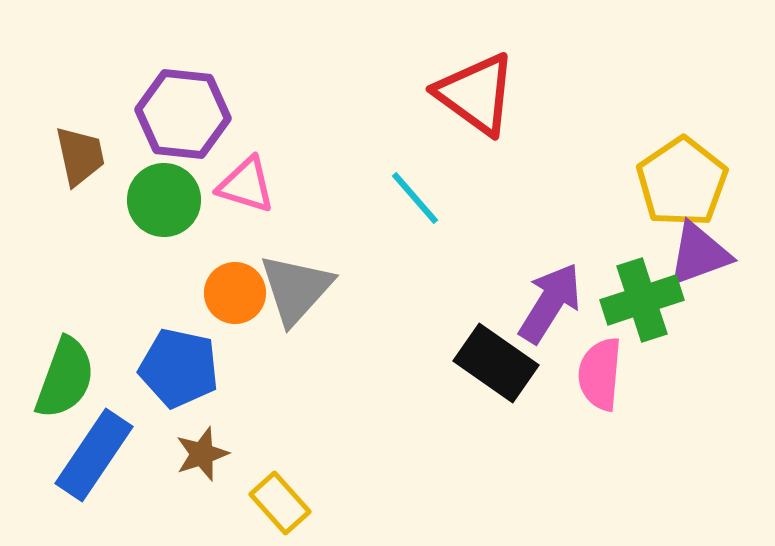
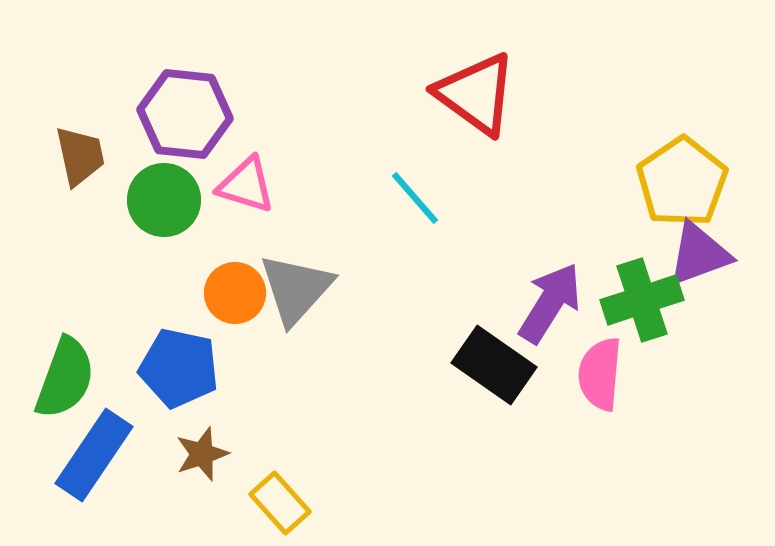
purple hexagon: moved 2 px right
black rectangle: moved 2 px left, 2 px down
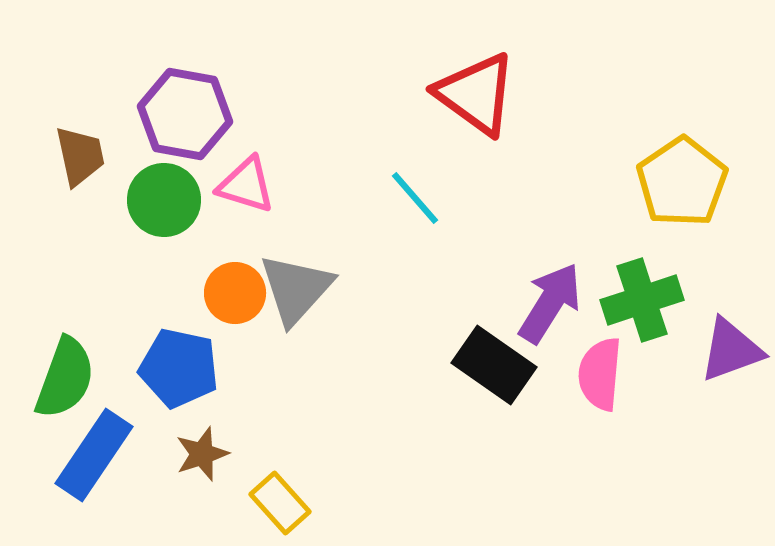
purple hexagon: rotated 4 degrees clockwise
purple triangle: moved 32 px right, 96 px down
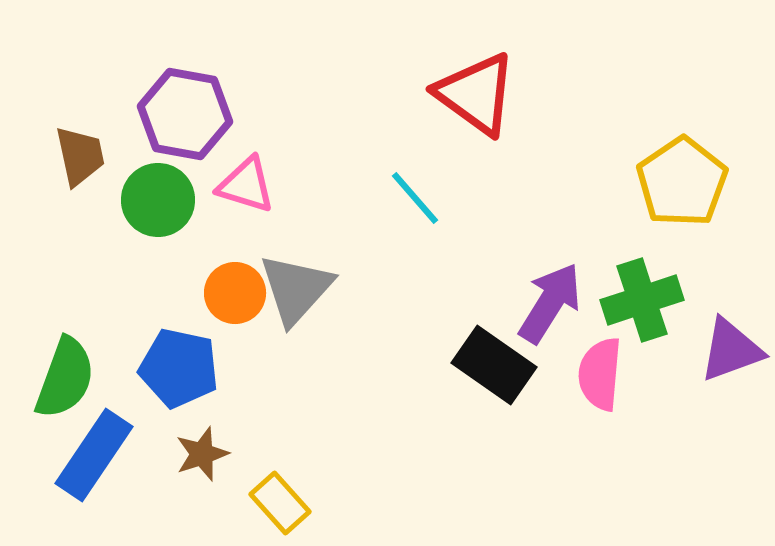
green circle: moved 6 px left
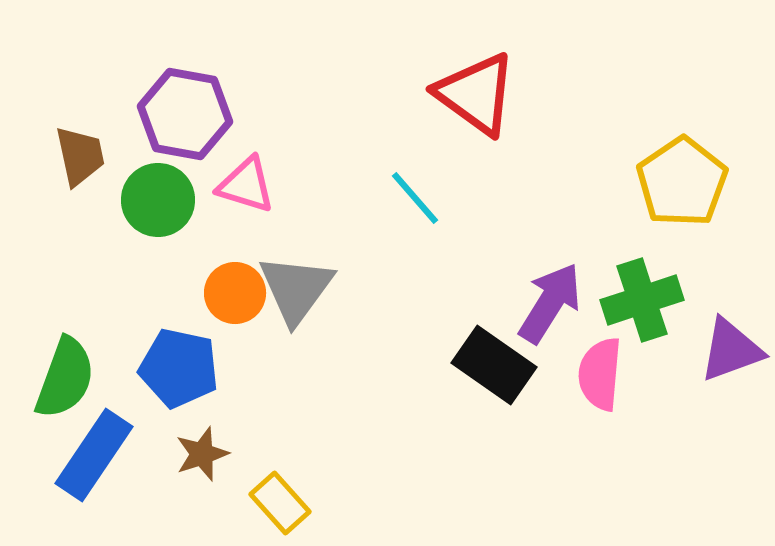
gray triangle: rotated 6 degrees counterclockwise
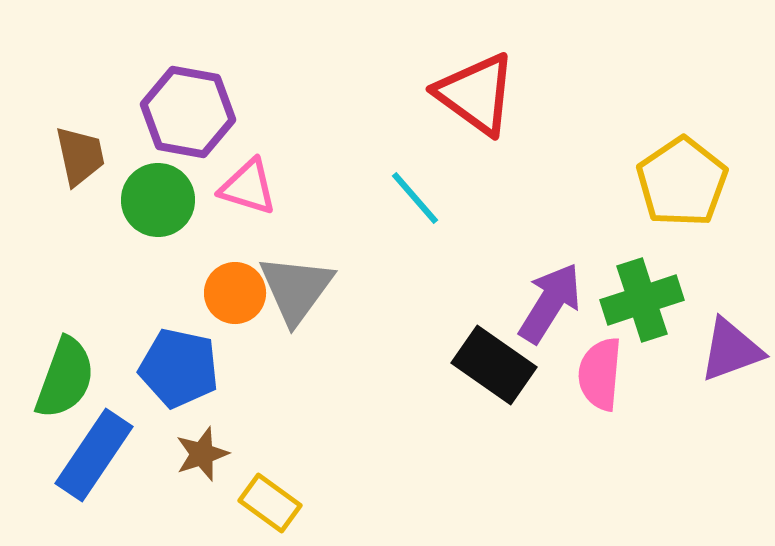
purple hexagon: moved 3 px right, 2 px up
pink triangle: moved 2 px right, 2 px down
yellow rectangle: moved 10 px left; rotated 12 degrees counterclockwise
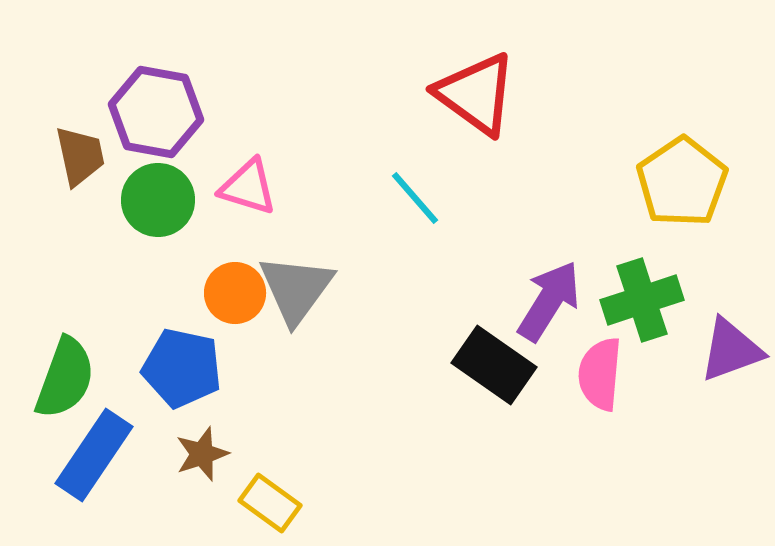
purple hexagon: moved 32 px left
purple arrow: moved 1 px left, 2 px up
blue pentagon: moved 3 px right
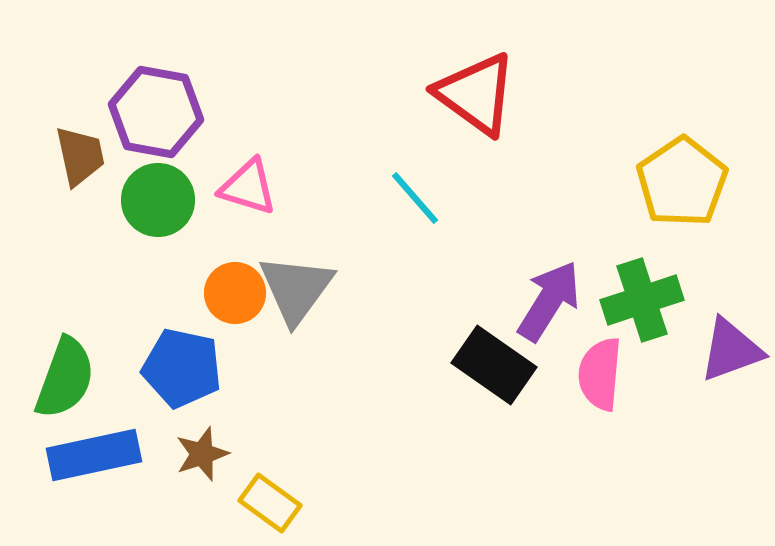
blue rectangle: rotated 44 degrees clockwise
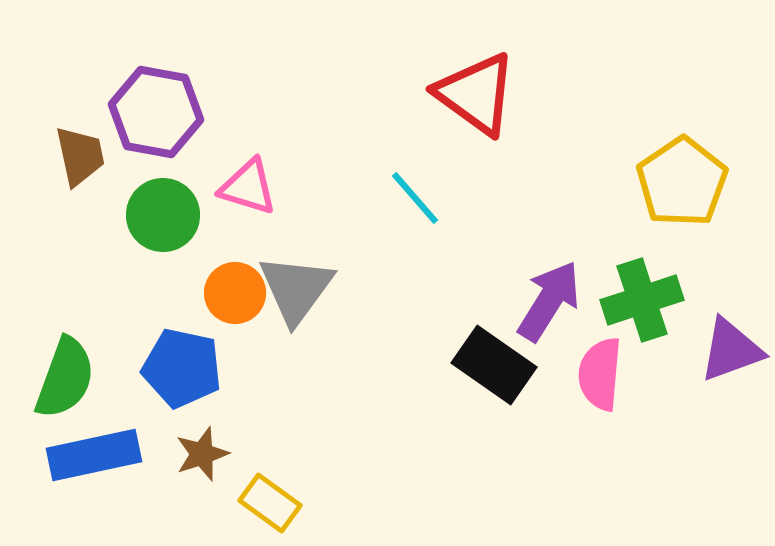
green circle: moved 5 px right, 15 px down
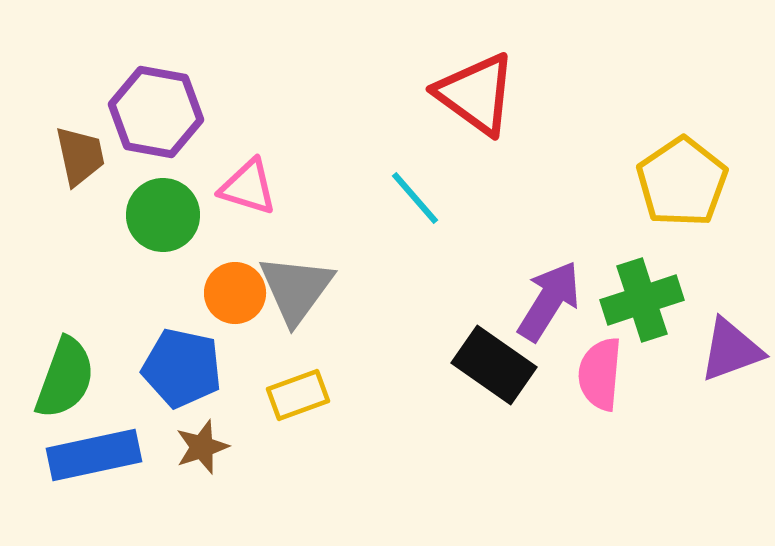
brown star: moved 7 px up
yellow rectangle: moved 28 px right, 108 px up; rotated 56 degrees counterclockwise
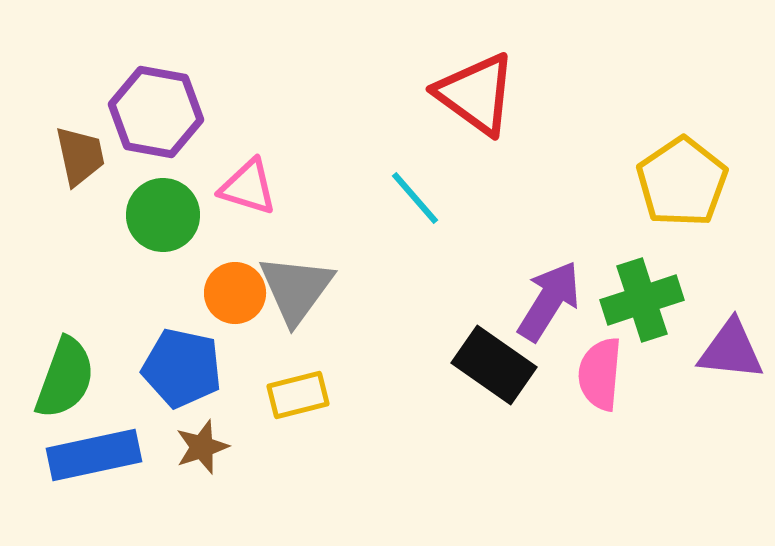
purple triangle: rotated 26 degrees clockwise
yellow rectangle: rotated 6 degrees clockwise
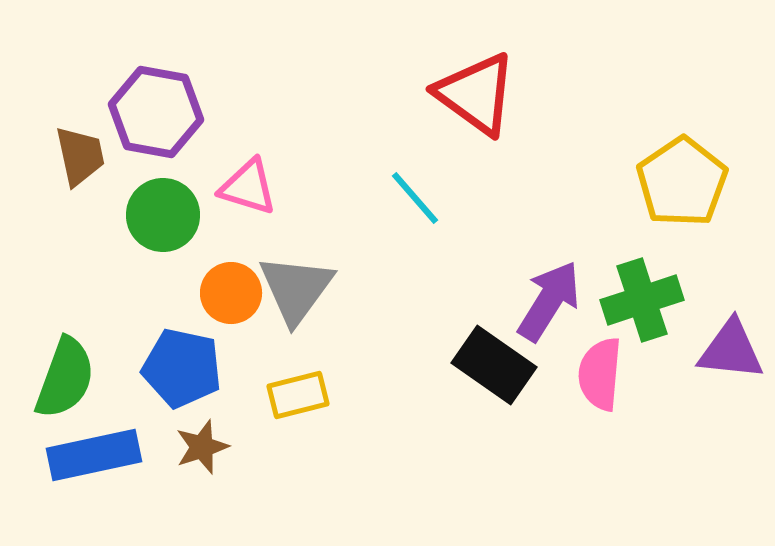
orange circle: moved 4 px left
